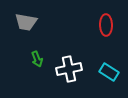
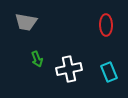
cyan rectangle: rotated 36 degrees clockwise
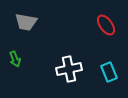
red ellipse: rotated 35 degrees counterclockwise
green arrow: moved 22 px left
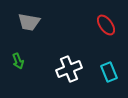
gray trapezoid: moved 3 px right
green arrow: moved 3 px right, 2 px down
white cross: rotated 10 degrees counterclockwise
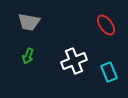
green arrow: moved 10 px right, 5 px up; rotated 42 degrees clockwise
white cross: moved 5 px right, 8 px up
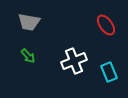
green arrow: rotated 63 degrees counterclockwise
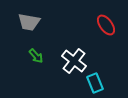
green arrow: moved 8 px right
white cross: rotated 30 degrees counterclockwise
cyan rectangle: moved 14 px left, 11 px down
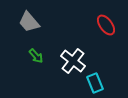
gray trapezoid: rotated 40 degrees clockwise
white cross: moved 1 px left
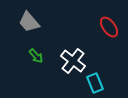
red ellipse: moved 3 px right, 2 px down
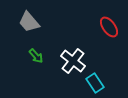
cyan rectangle: rotated 12 degrees counterclockwise
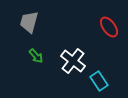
gray trapezoid: rotated 55 degrees clockwise
cyan rectangle: moved 4 px right, 2 px up
